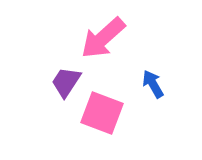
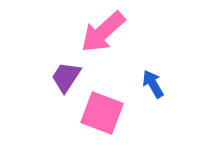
pink arrow: moved 6 px up
purple trapezoid: moved 5 px up
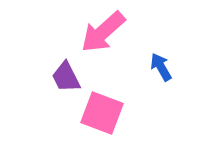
purple trapezoid: rotated 60 degrees counterclockwise
blue arrow: moved 8 px right, 17 px up
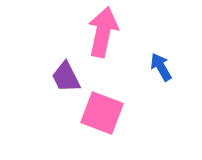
pink arrow: rotated 144 degrees clockwise
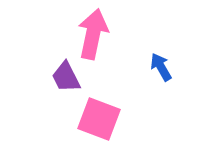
pink arrow: moved 10 px left, 2 px down
pink square: moved 3 px left, 6 px down
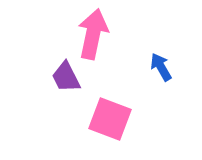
pink square: moved 11 px right
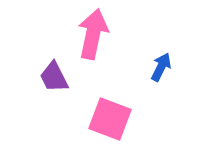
blue arrow: rotated 56 degrees clockwise
purple trapezoid: moved 12 px left
